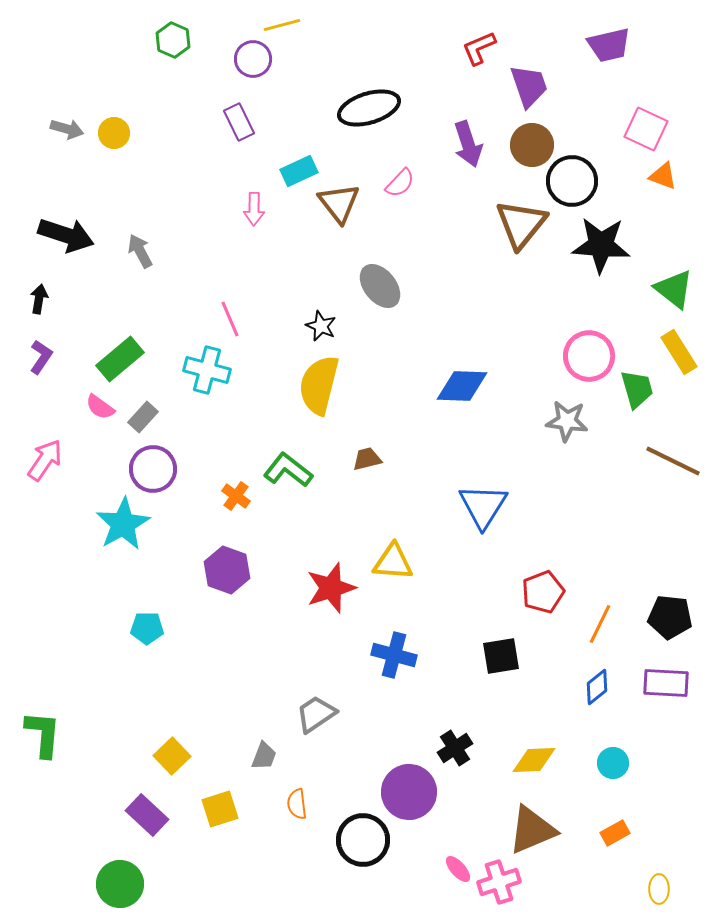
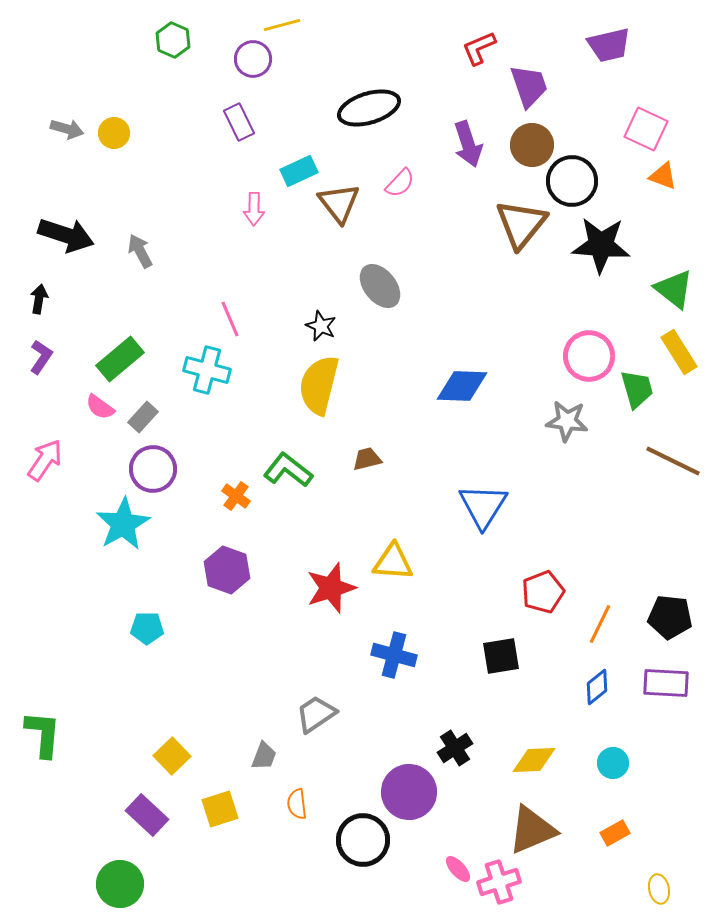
yellow ellipse at (659, 889): rotated 12 degrees counterclockwise
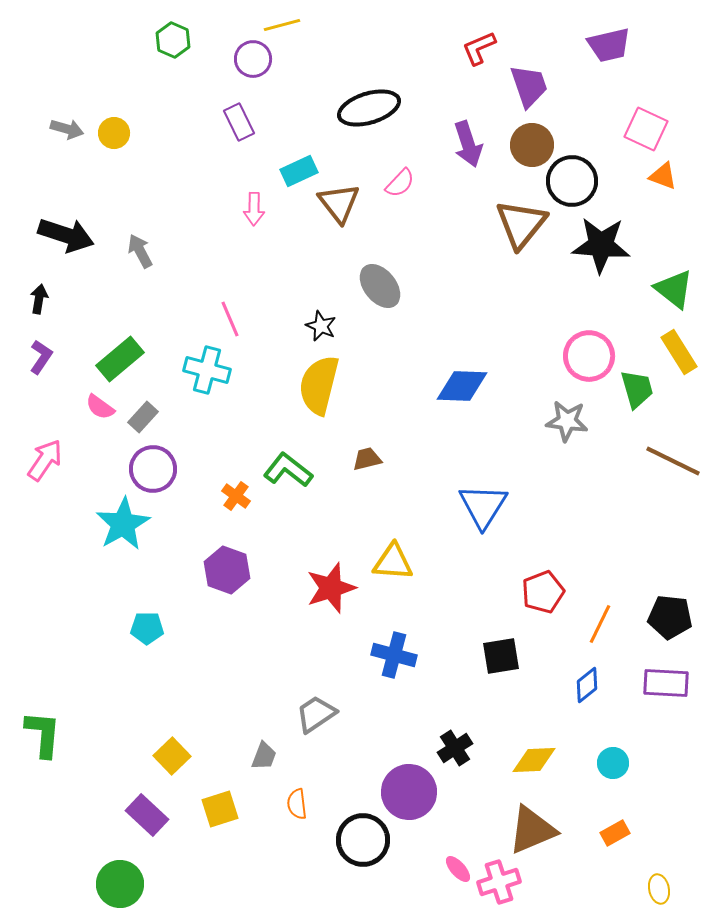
blue diamond at (597, 687): moved 10 px left, 2 px up
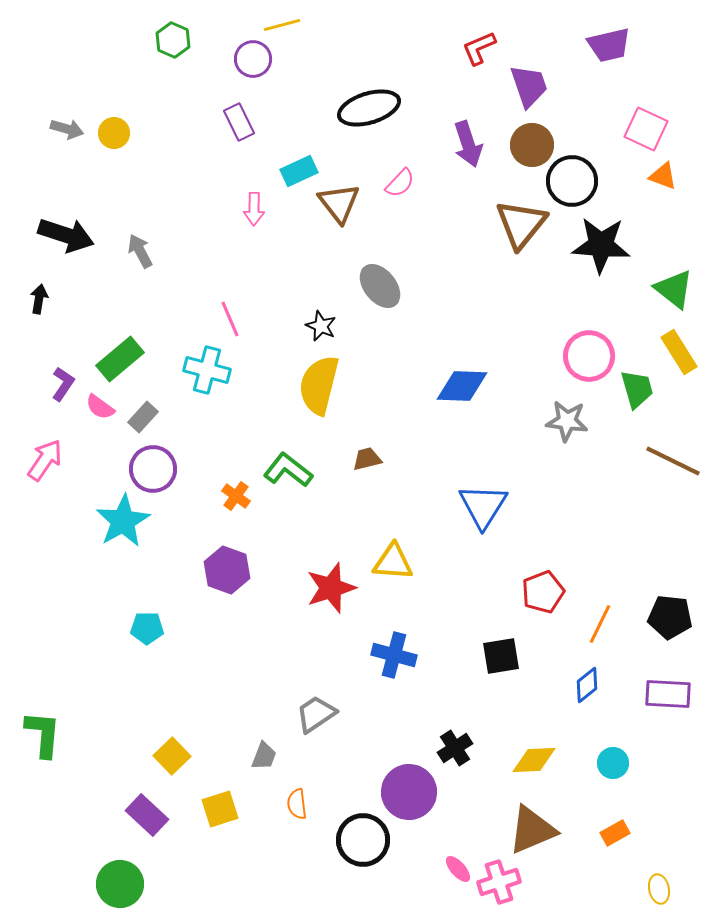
purple L-shape at (41, 357): moved 22 px right, 27 px down
cyan star at (123, 524): moved 3 px up
purple rectangle at (666, 683): moved 2 px right, 11 px down
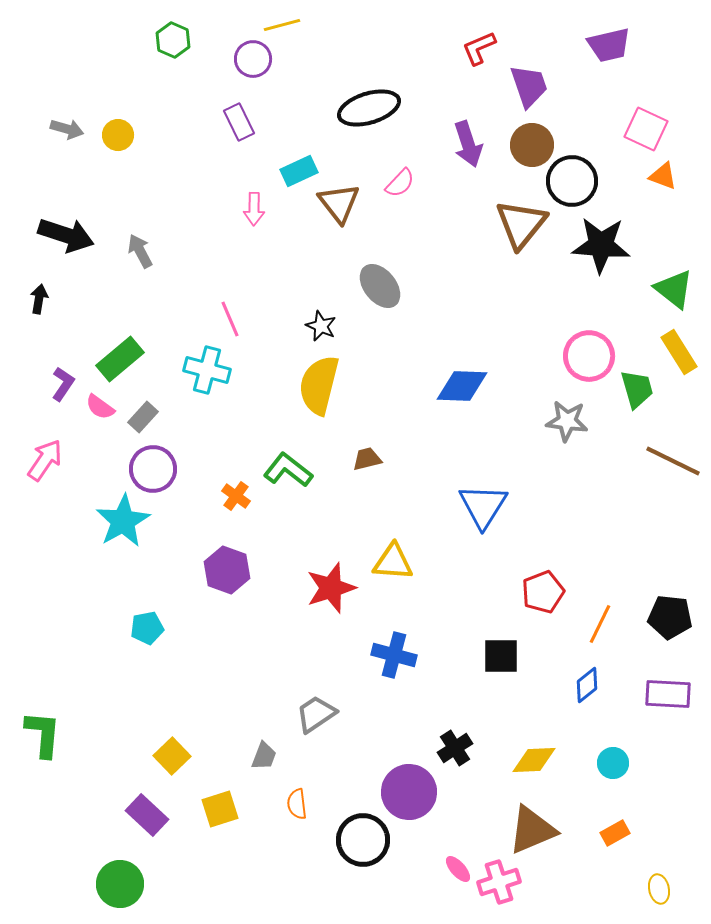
yellow circle at (114, 133): moved 4 px right, 2 px down
cyan pentagon at (147, 628): rotated 12 degrees counterclockwise
black square at (501, 656): rotated 9 degrees clockwise
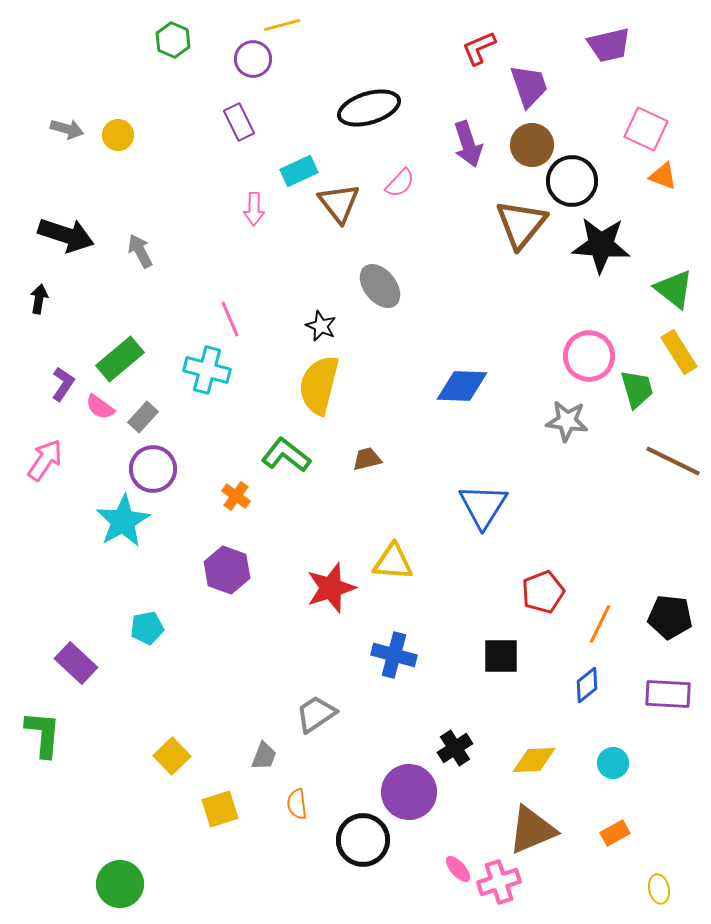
green L-shape at (288, 470): moved 2 px left, 15 px up
purple rectangle at (147, 815): moved 71 px left, 152 px up
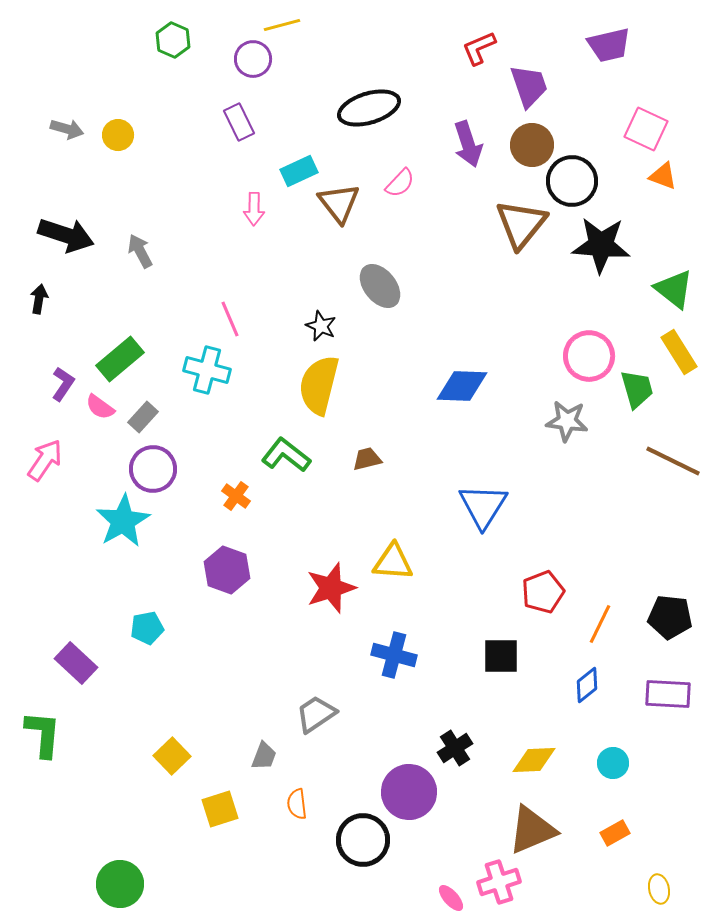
pink ellipse at (458, 869): moved 7 px left, 29 px down
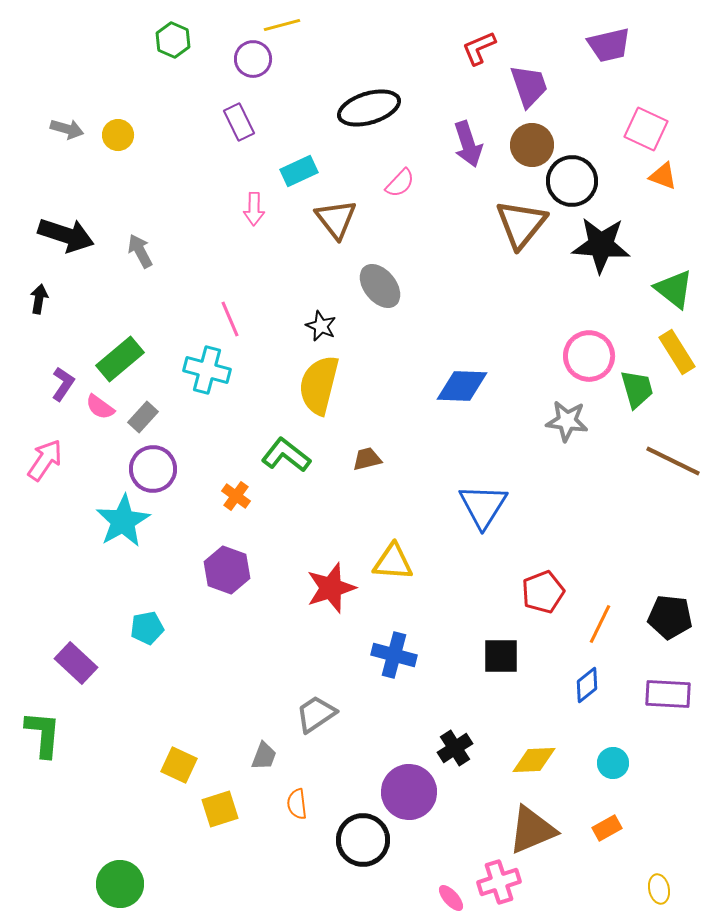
brown triangle at (339, 203): moved 3 px left, 16 px down
yellow rectangle at (679, 352): moved 2 px left
yellow square at (172, 756): moved 7 px right, 9 px down; rotated 21 degrees counterclockwise
orange rectangle at (615, 833): moved 8 px left, 5 px up
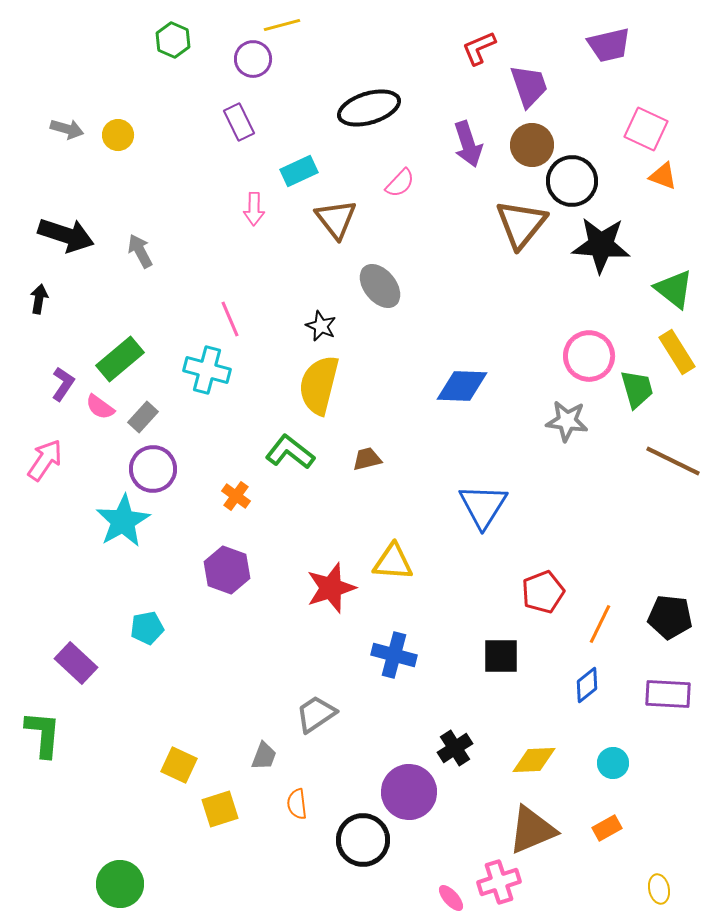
green L-shape at (286, 455): moved 4 px right, 3 px up
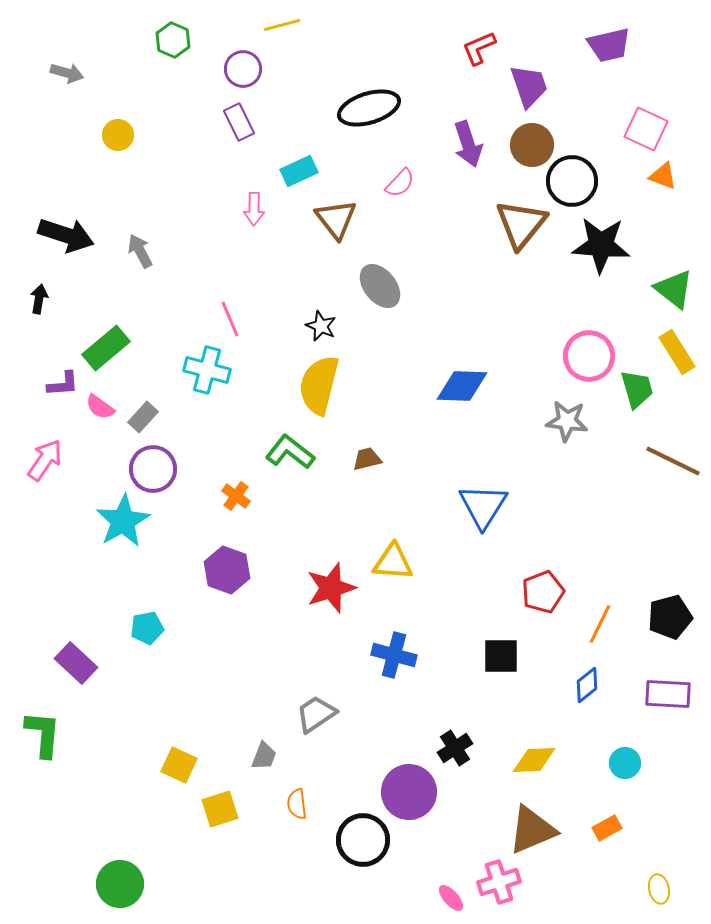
purple circle at (253, 59): moved 10 px left, 10 px down
gray arrow at (67, 129): moved 56 px up
green rectangle at (120, 359): moved 14 px left, 11 px up
purple L-shape at (63, 384): rotated 52 degrees clockwise
black pentagon at (670, 617): rotated 21 degrees counterclockwise
cyan circle at (613, 763): moved 12 px right
